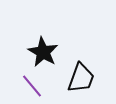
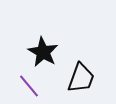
purple line: moved 3 px left
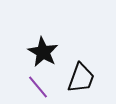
purple line: moved 9 px right, 1 px down
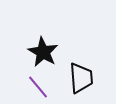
black trapezoid: rotated 24 degrees counterclockwise
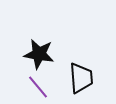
black star: moved 4 px left, 2 px down; rotated 20 degrees counterclockwise
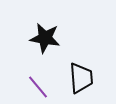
black star: moved 6 px right, 16 px up
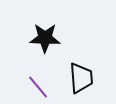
black star: rotated 8 degrees counterclockwise
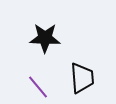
black trapezoid: moved 1 px right
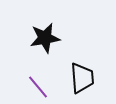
black star: rotated 12 degrees counterclockwise
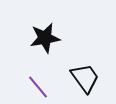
black trapezoid: moved 3 px right; rotated 32 degrees counterclockwise
